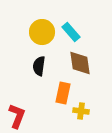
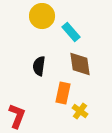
yellow circle: moved 16 px up
brown diamond: moved 1 px down
yellow cross: moved 1 px left; rotated 28 degrees clockwise
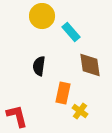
brown diamond: moved 10 px right, 1 px down
red L-shape: rotated 35 degrees counterclockwise
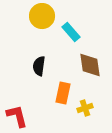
yellow cross: moved 5 px right, 3 px up; rotated 35 degrees clockwise
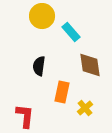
orange rectangle: moved 1 px left, 1 px up
yellow cross: rotated 21 degrees counterclockwise
red L-shape: moved 8 px right; rotated 20 degrees clockwise
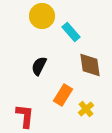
black semicircle: rotated 18 degrees clockwise
orange rectangle: moved 1 px right, 3 px down; rotated 20 degrees clockwise
yellow cross: moved 1 px right, 1 px down
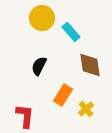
yellow circle: moved 2 px down
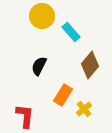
yellow circle: moved 2 px up
brown diamond: rotated 48 degrees clockwise
yellow cross: moved 2 px left
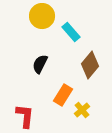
black semicircle: moved 1 px right, 2 px up
yellow cross: moved 2 px left, 1 px down
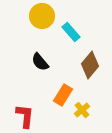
black semicircle: moved 2 px up; rotated 66 degrees counterclockwise
